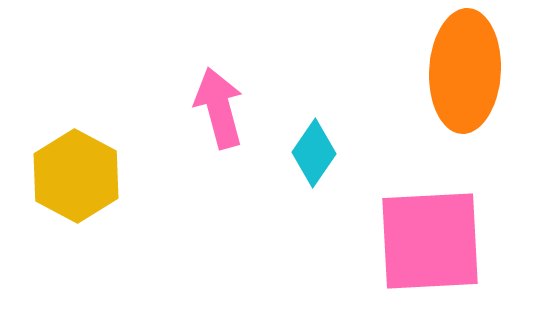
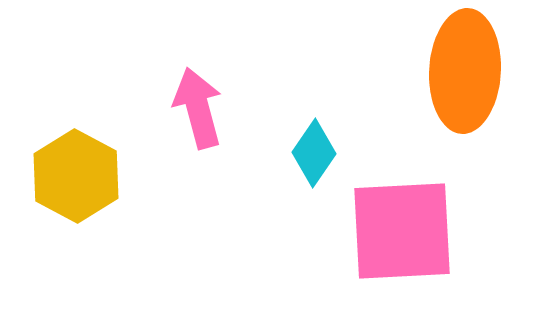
pink arrow: moved 21 px left
pink square: moved 28 px left, 10 px up
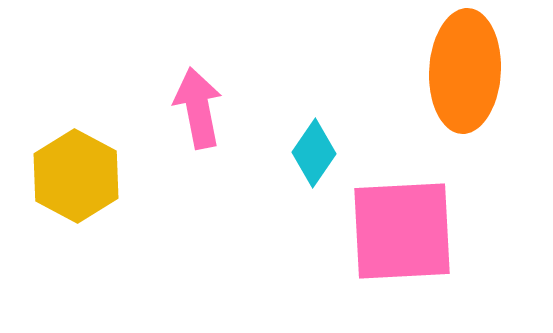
pink arrow: rotated 4 degrees clockwise
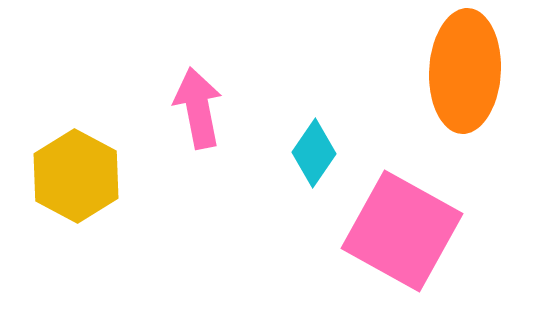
pink square: rotated 32 degrees clockwise
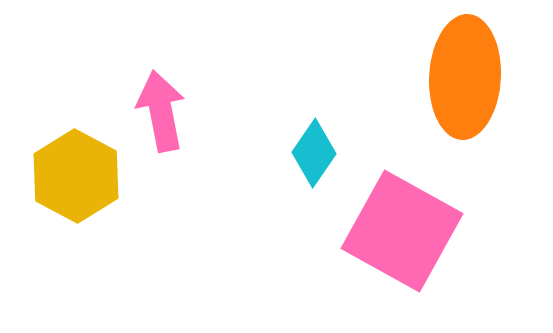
orange ellipse: moved 6 px down
pink arrow: moved 37 px left, 3 px down
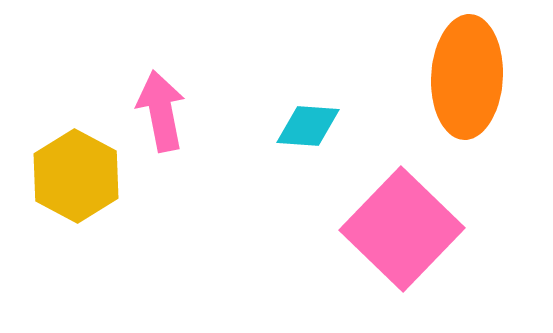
orange ellipse: moved 2 px right
cyan diamond: moved 6 px left, 27 px up; rotated 60 degrees clockwise
pink square: moved 2 px up; rotated 15 degrees clockwise
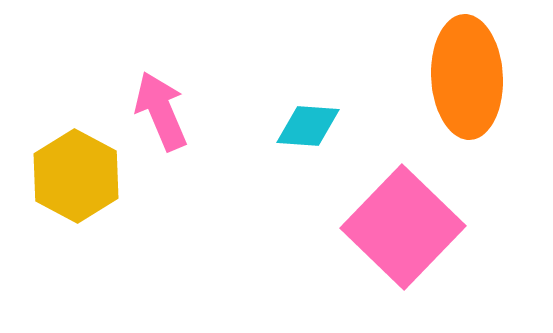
orange ellipse: rotated 6 degrees counterclockwise
pink arrow: rotated 12 degrees counterclockwise
pink square: moved 1 px right, 2 px up
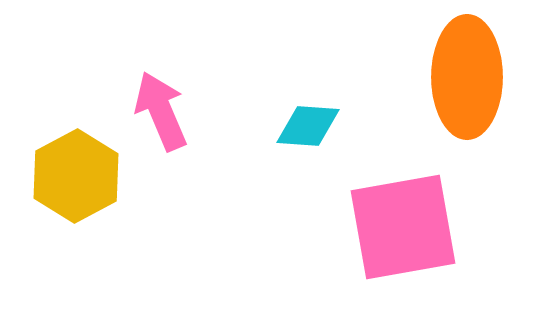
orange ellipse: rotated 3 degrees clockwise
yellow hexagon: rotated 4 degrees clockwise
pink square: rotated 36 degrees clockwise
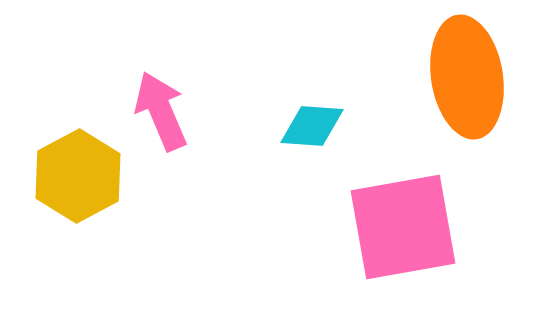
orange ellipse: rotated 9 degrees counterclockwise
cyan diamond: moved 4 px right
yellow hexagon: moved 2 px right
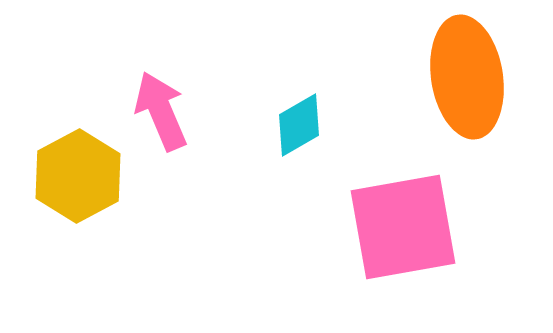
cyan diamond: moved 13 px left, 1 px up; rotated 34 degrees counterclockwise
